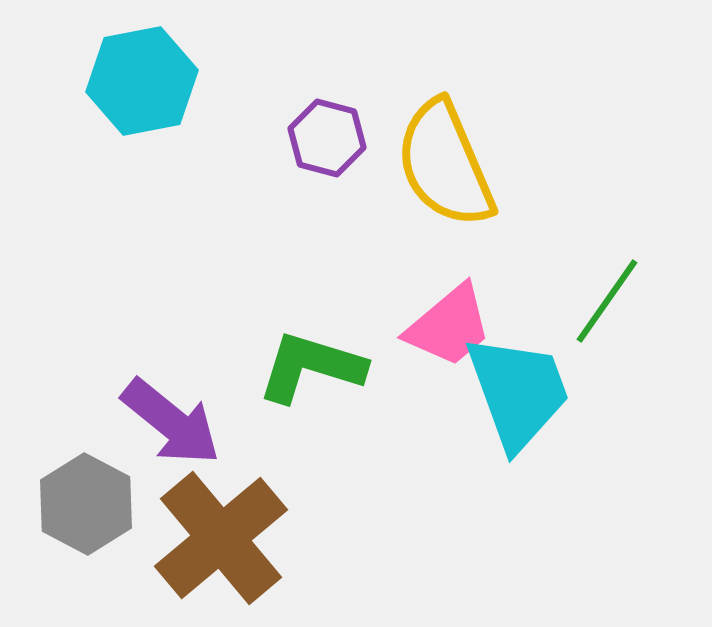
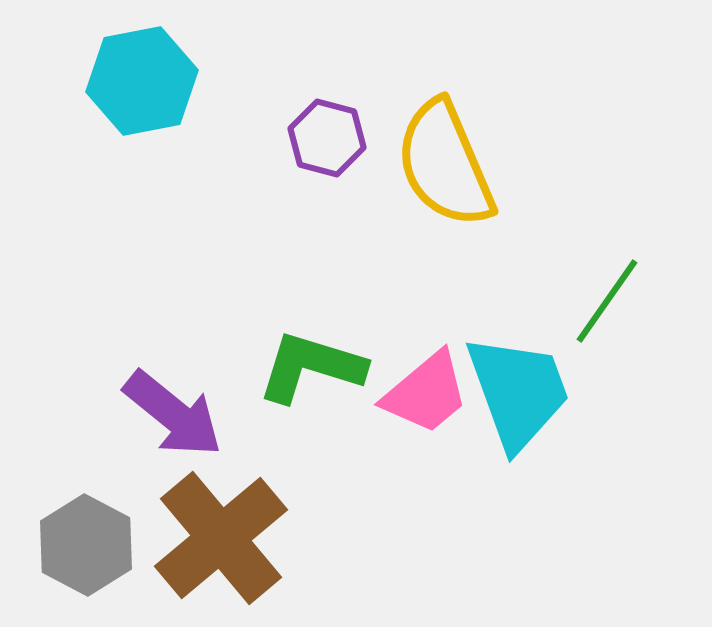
pink trapezoid: moved 23 px left, 67 px down
purple arrow: moved 2 px right, 8 px up
gray hexagon: moved 41 px down
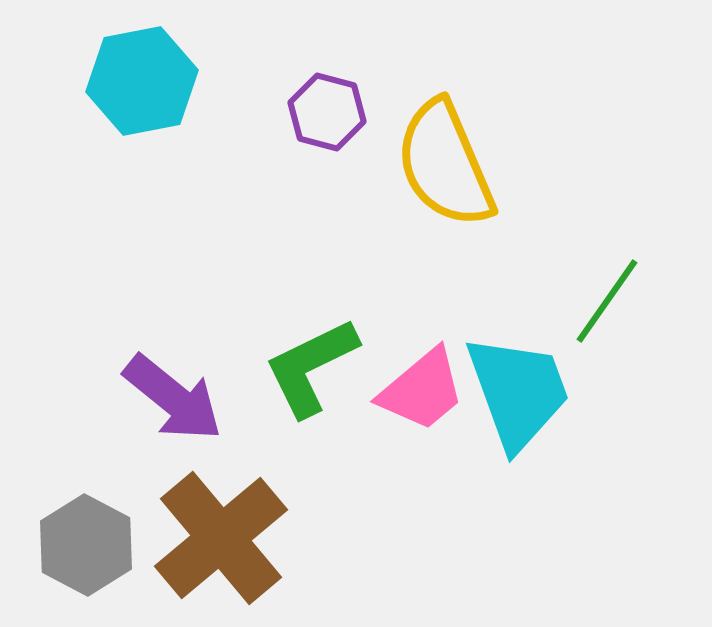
purple hexagon: moved 26 px up
green L-shape: rotated 43 degrees counterclockwise
pink trapezoid: moved 4 px left, 3 px up
purple arrow: moved 16 px up
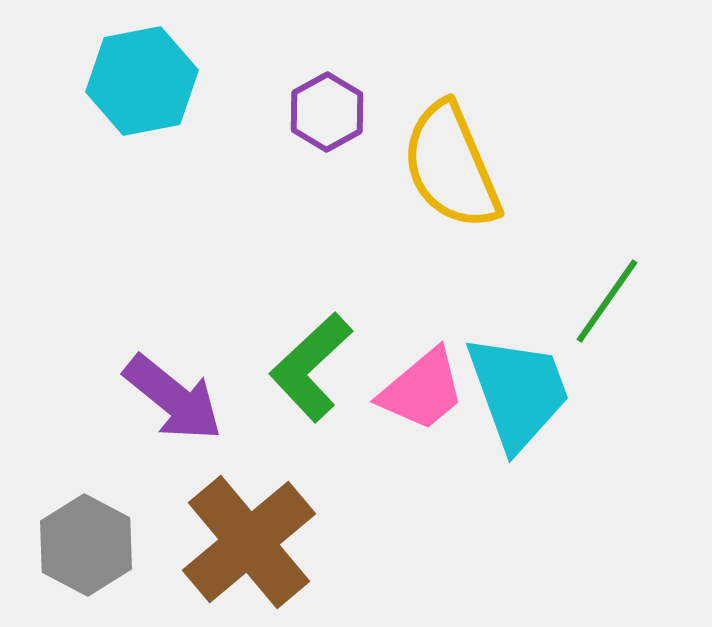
purple hexagon: rotated 16 degrees clockwise
yellow semicircle: moved 6 px right, 2 px down
green L-shape: rotated 17 degrees counterclockwise
brown cross: moved 28 px right, 4 px down
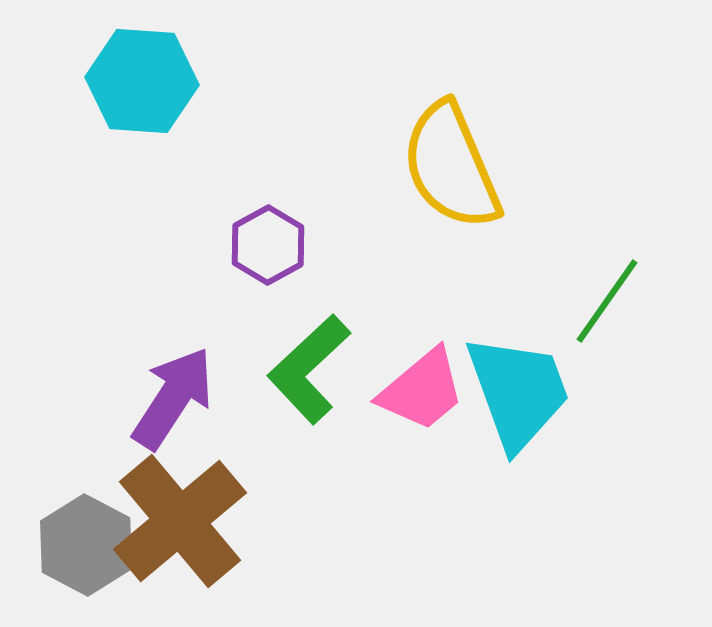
cyan hexagon: rotated 15 degrees clockwise
purple hexagon: moved 59 px left, 133 px down
green L-shape: moved 2 px left, 2 px down
purple arrow: rotated 96 degrees counterclockwise
brown cross: moved 69 px left, 21 px up
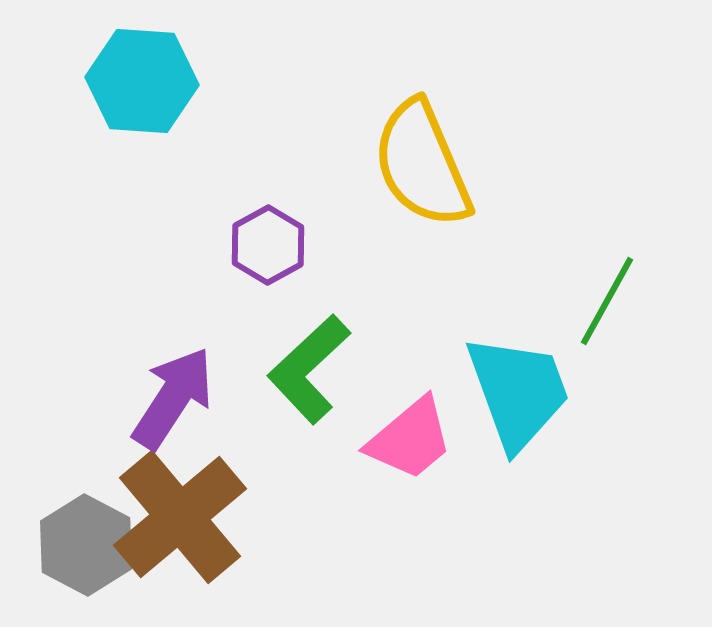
yellow semicircle: moved 29 px left, 2 px up
green line: rotated 6 degrees counterclockwise
pink trapezoid: moved 12 px left, 49 px down
brown cross: moved 4 px up
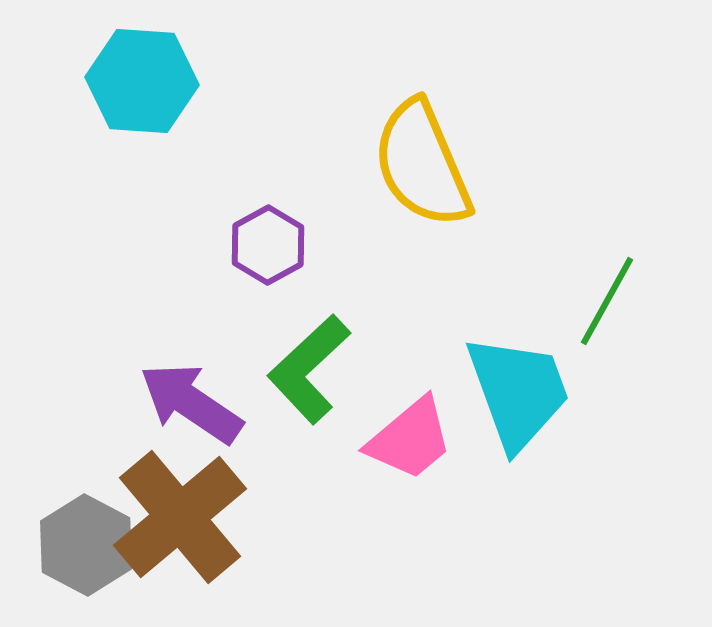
purple arrow: moved 18 px right, 5 px down; rotated 89 degrees counterclockwise
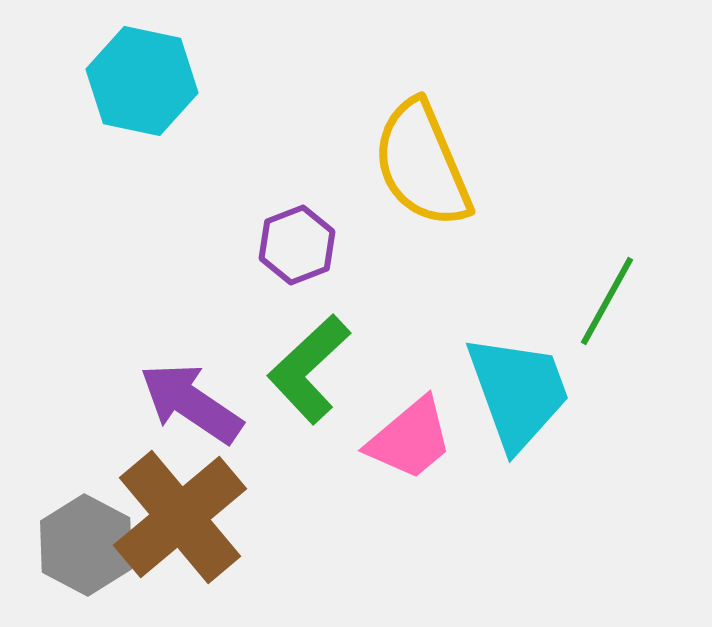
cyan hexagon: rotated 8 degrees clockwise
purple hexagon: moved 29 px right; rotated 8 degrees clockwise
